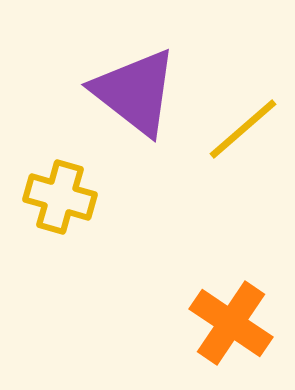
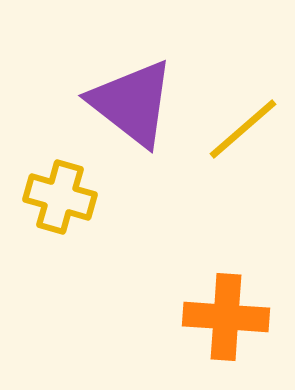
purple triangle: moved 3 px left, 11 px down
orange cross: moved 5 px left, 6 px up; rotated 30 degrees counterclockwise
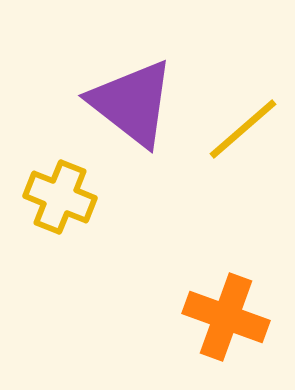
yellow cross: rotated 6 degrees clockwise
orange cross: rotated 16 degrees clockwise
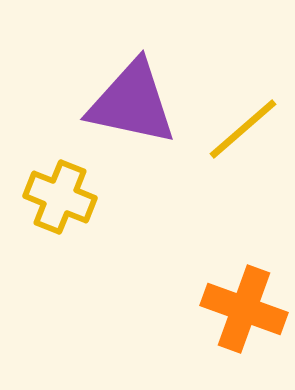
purple triangle: rotated 26 degrees counterclockwise
orange cross: moved 18 px right, 8 px up
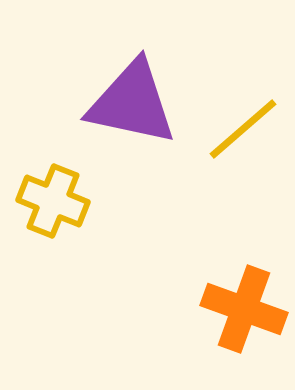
yellow cross: moved 7 px left, 4 px down
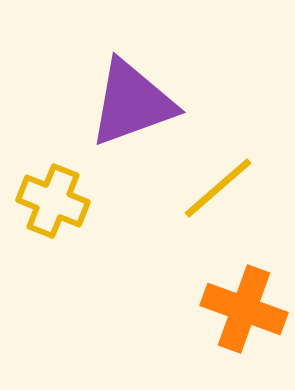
purple triangle: rotated 32 degrees counterclockwise
yellow line: moved 25 px left, 59 px down
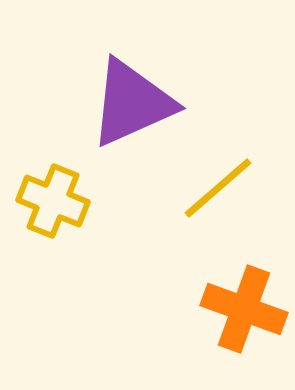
purple triangle: rotated 4 degrees counterclockwise
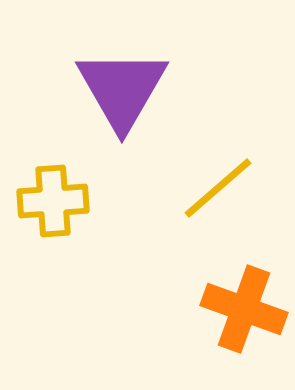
purple triangle: moved 10 px left, 14 px up; rotated 36 degrees counterclockwise
yellow cross: rotated 26 degrees counterclockwise
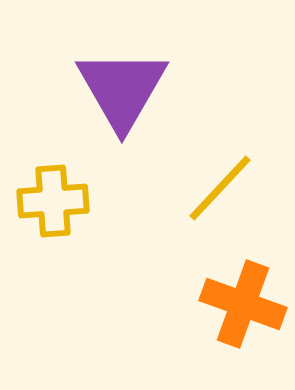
yellow line: moved 2 px right; rotated 6 degrees counterclockwise
orange cross: moved 1 px left, 5 px up
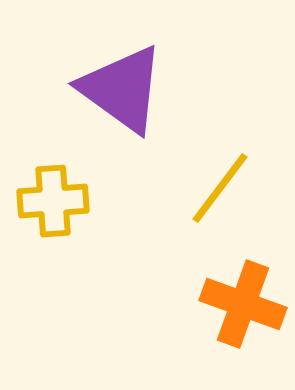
purple triangle: rotated 24 degrees counterclockwise
yellow line: rotated 6 degrees counterclockwise
